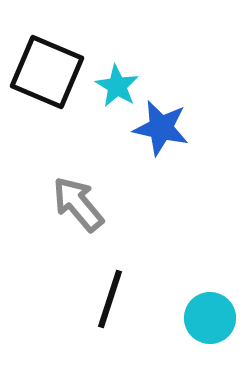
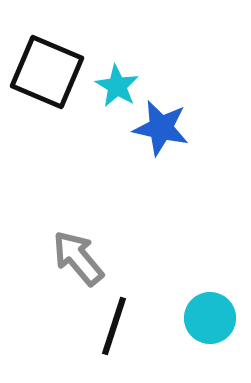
gray arrow: moved 54 px down
black line: moved 4 px right, 27 px down
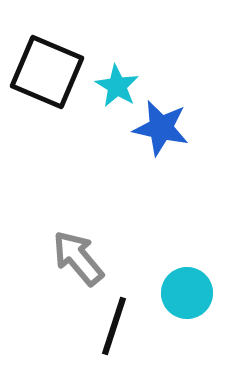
cyan circle: moved 23 px left, 25 px up
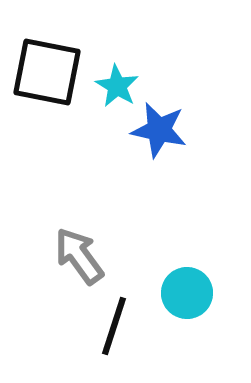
black square: rotated 12 degrees counterclockwise
blue star: moved 2 px left, 2 px down
gray arrow: moved 1 px right, 2 px up; rotated 4 degrees clockwise
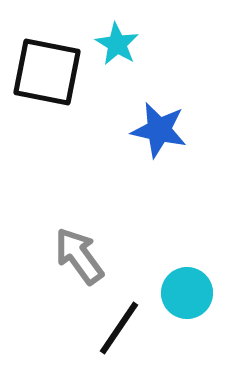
cyan star: moved 42 px up
black line: moved 5 px right, 2 px down; rotated 16 degrees clockwise
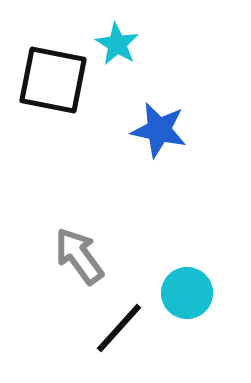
black square: moved 6 px right, 8 px down
black line: rotated 8 degrees clockwise
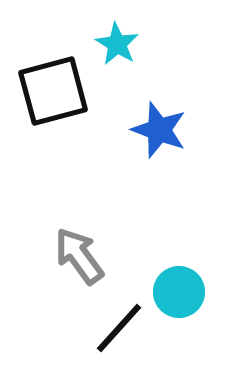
black square: moved 11 px down; rotated 26 degrees counterclockwise
blue star: rotated 8 degrees clockwise
cyan circle: moved 8 px left, 1 px up
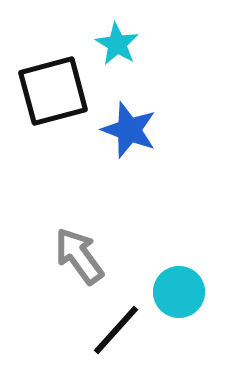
blue star: moved 30 px left
black line: moved 3 px left, 2 px down
